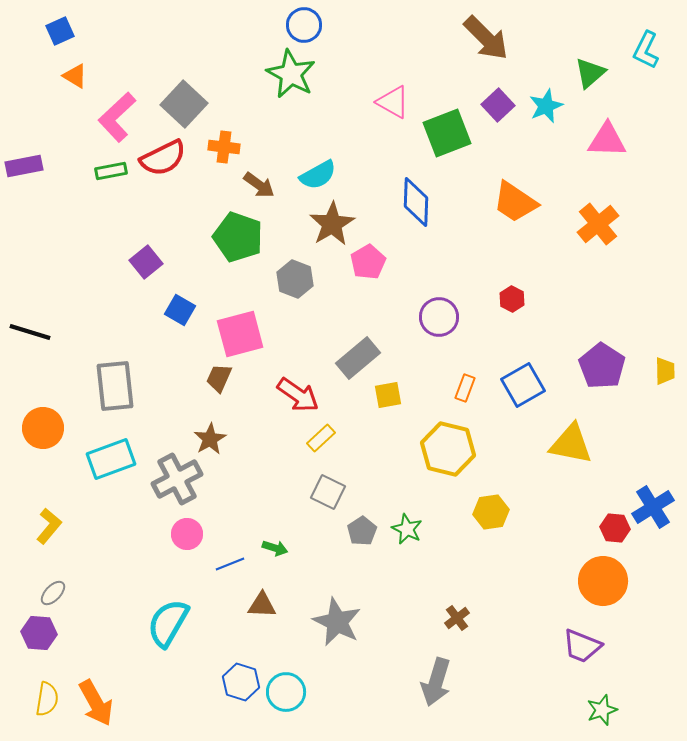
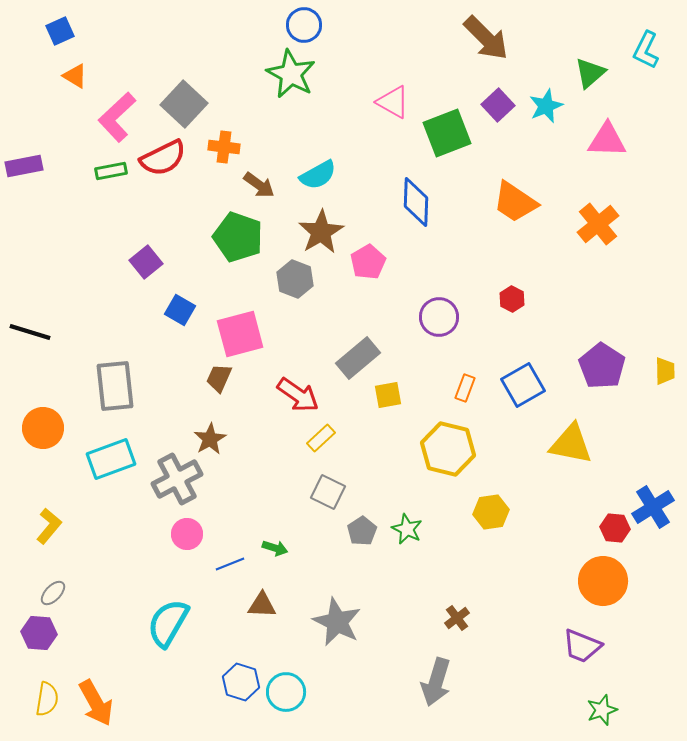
brown star at (332, 224): moved 11 px left, 8 px down
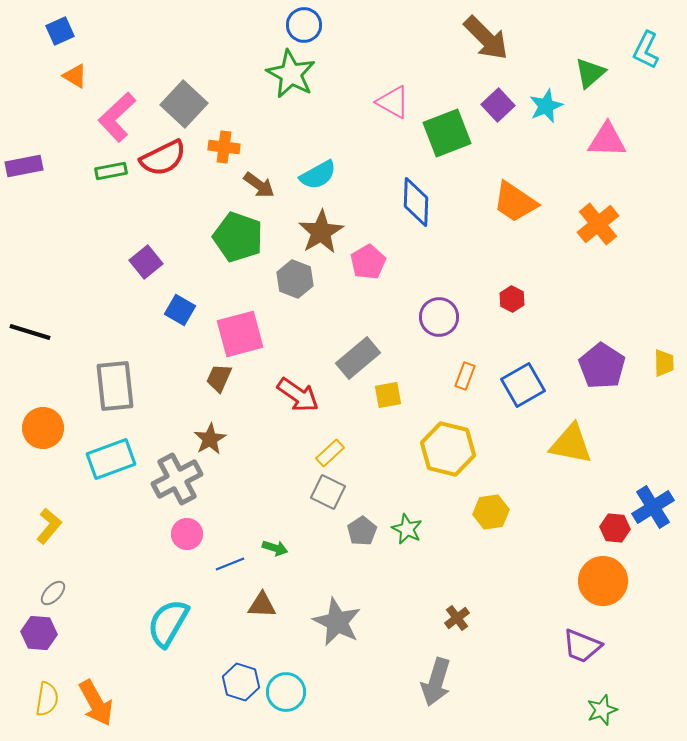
yellow trapezoid at (665, 371): moved 1 px left, 8 px up
orange rectangle at (465, 388): moved 12 px up
yellow rectangle at (321, 438): moved 9 px right, 15 px down
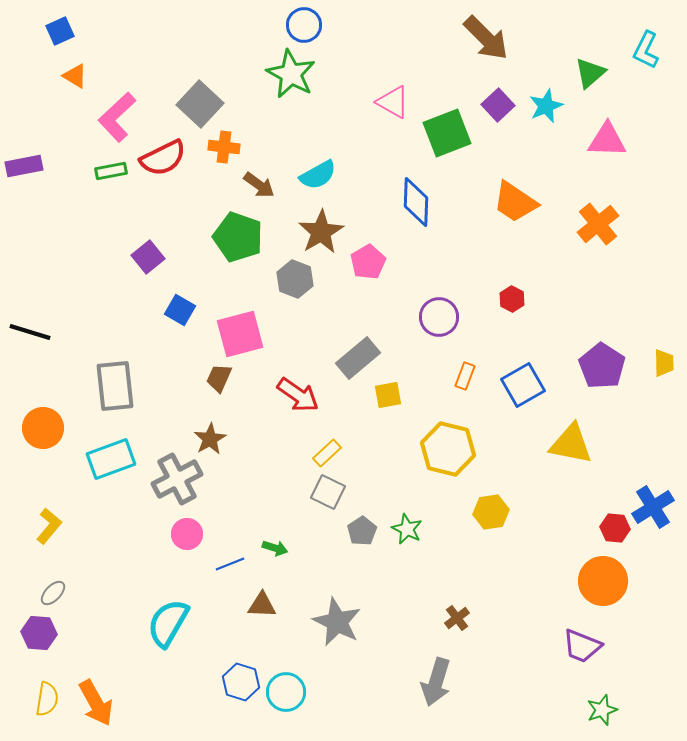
gray square at (184, 104): moved 16 px right
purple square at (146, 262): moved 2 px right, 5 px up
yellow rectangle at (330, 453): moved 3 px left
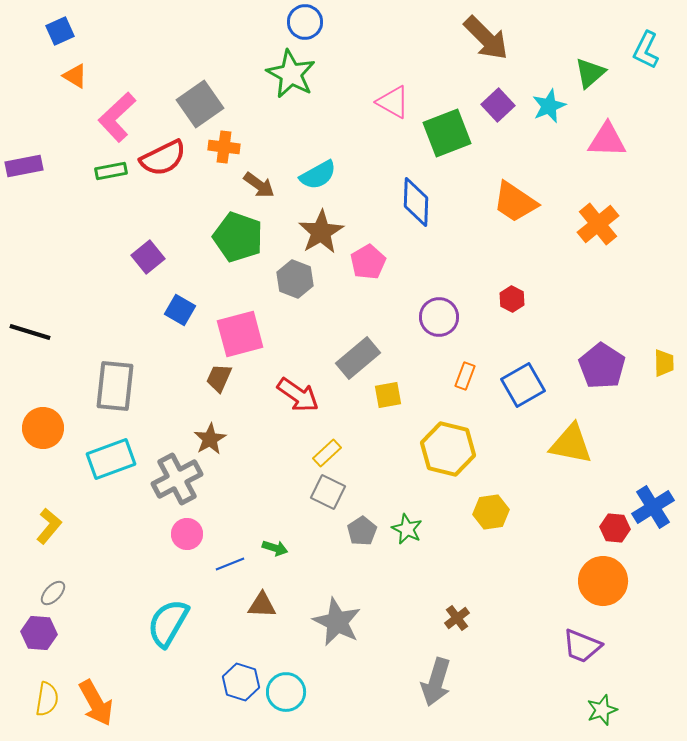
blue circle at (304, 25): moved 1 px right, 3 px up
gray square at (200, 104): rotated 12 degrees clockwise
cyan star at (546, 106): moved 3 px right
gray rectangle at (115, 386): rotated 12 degrees clockwise
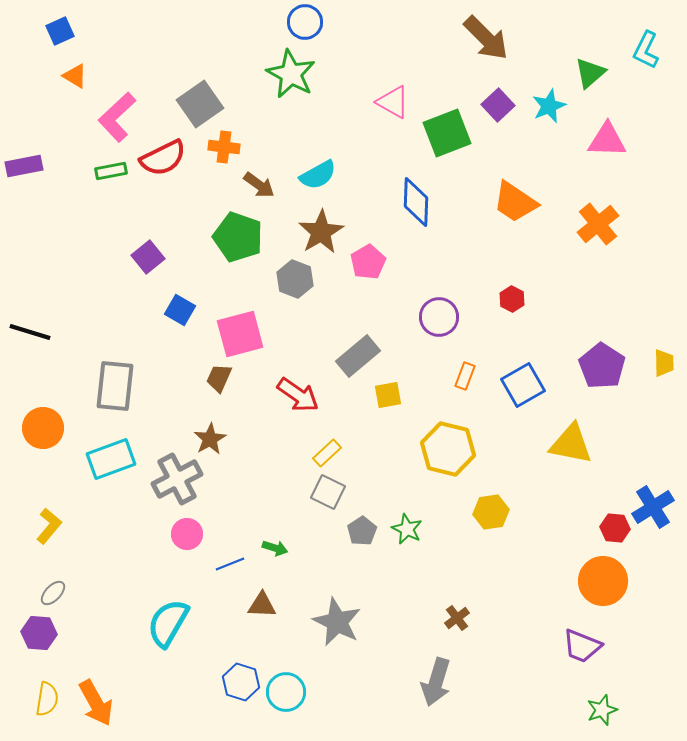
gray rectangle at (358, 358): moved 2 px up
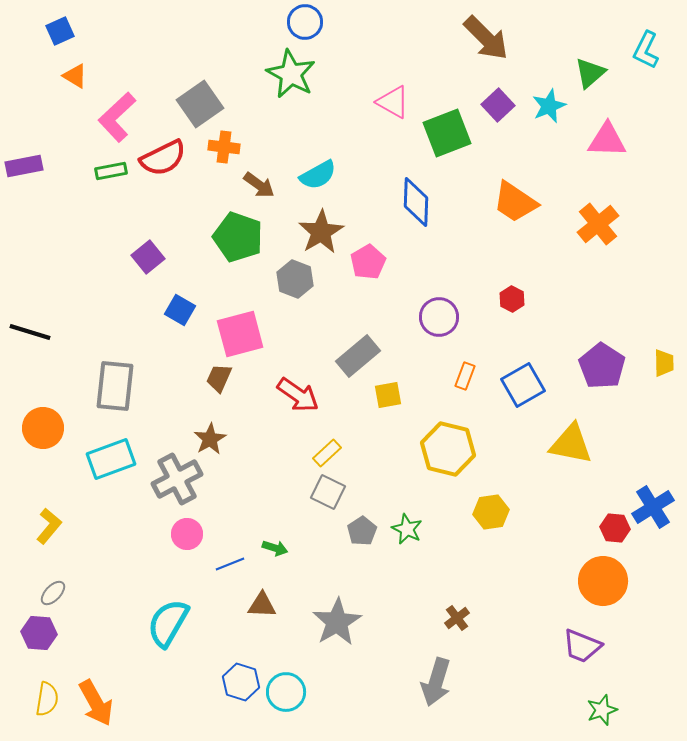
gray star at (337, 622): rotated 15 degrees clockwise
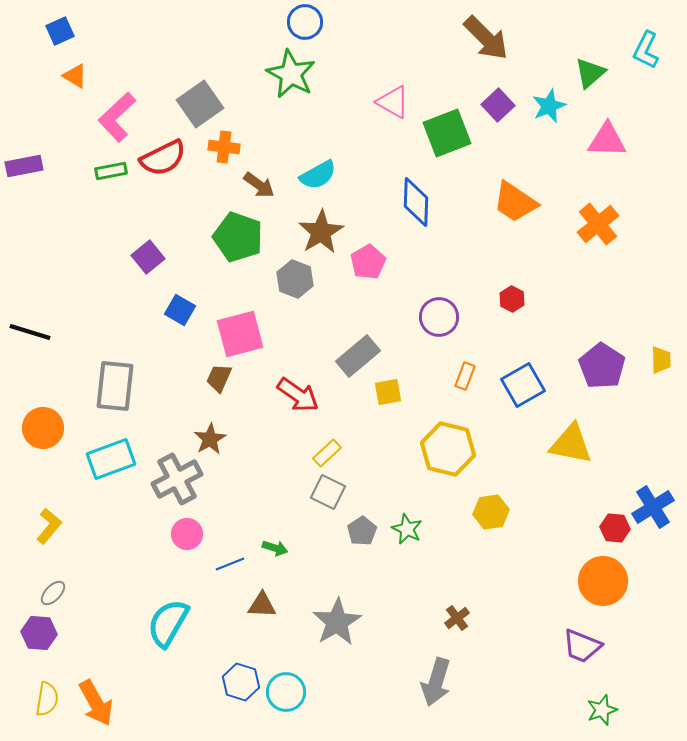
yellow trapezoid at (664, 363): moved 3 px left, 3 px up
yellow square at (388, 395): moved 3 px up
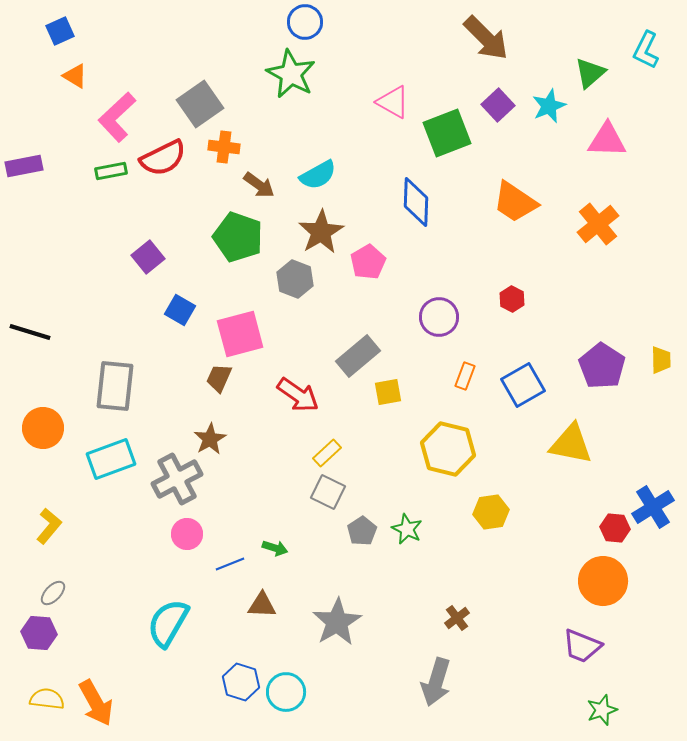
yellow semicircle at (47, 699): rotated 92 degrees counterclockwise
